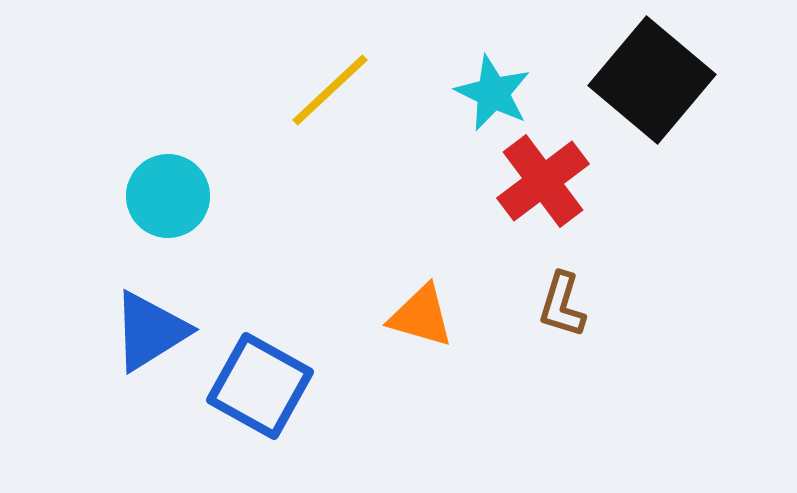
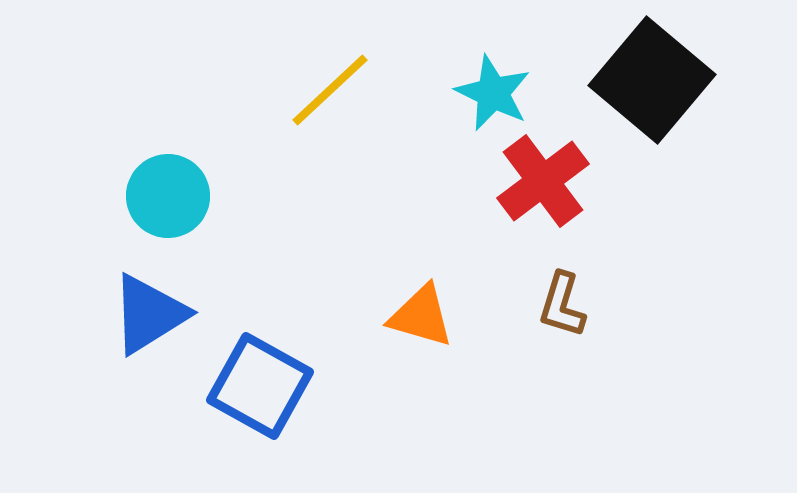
blue triangle: moved 1 px left, 17 px up
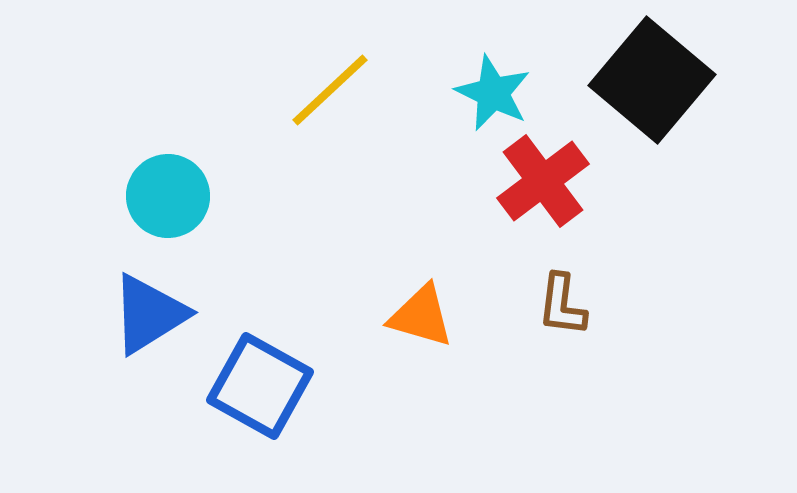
brown L-shape: rotated 10 degrees counterclockwise
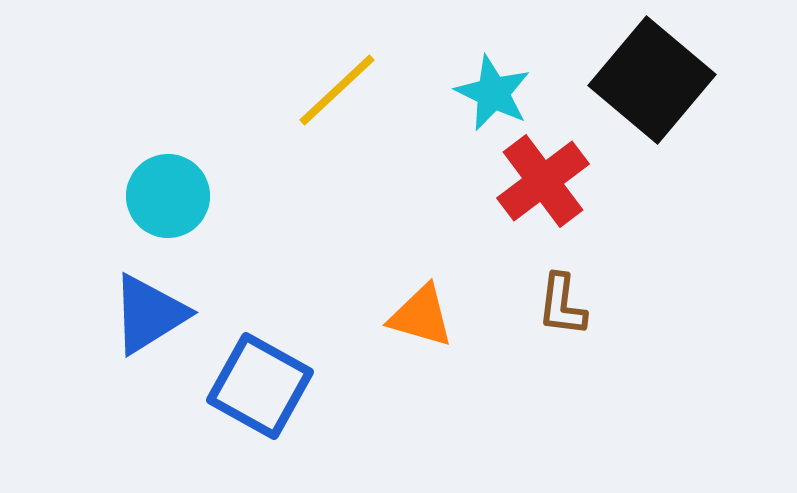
yellow line: moved 7 px right
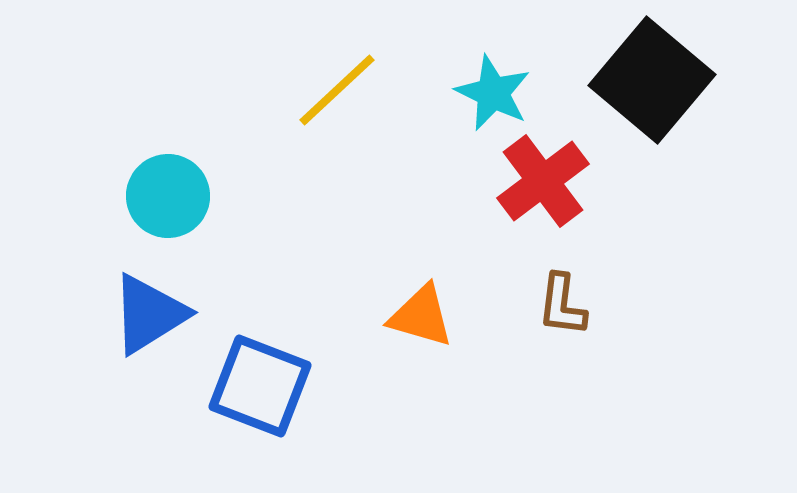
blue square: rotated 8 degrees counterclockwise
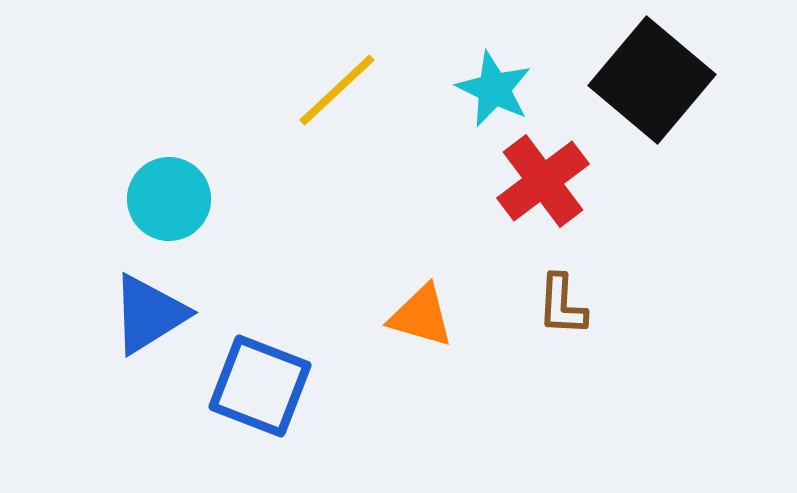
cyan star: moved 1 px right, 4 px up
cyan circle: moved 1 px right, 3 px down
brown L-shape: rotated 4 degrees counterclockwise
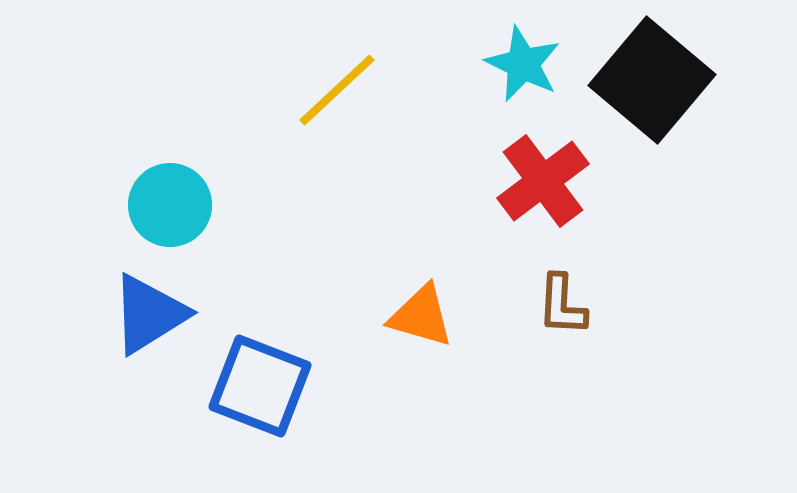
cyan star: moved 29 px right, 25 px up
cyan circle: moved 1 px right, 6 px down
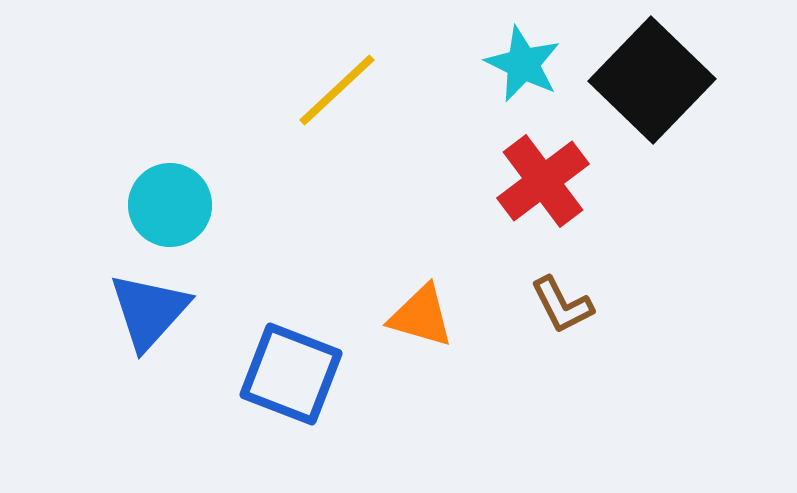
black square: rotated 4 degrees clockwise
brown L-shape: rotated 30 degrees counterclockwise
blue triangle: moved 3 px up; rotated 16 degrees counterclockwise
blue square: moved 31 px right, 12 px up
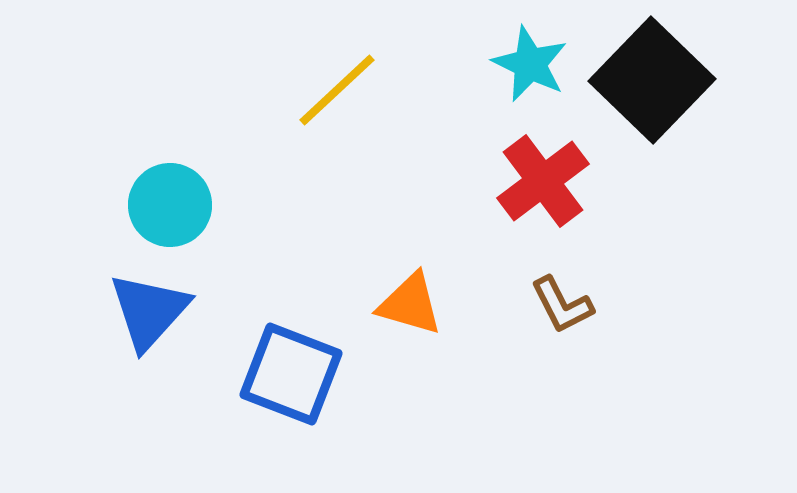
cyan star: moved 7 px right
orange triangle: moved 11 px left, 12 px up
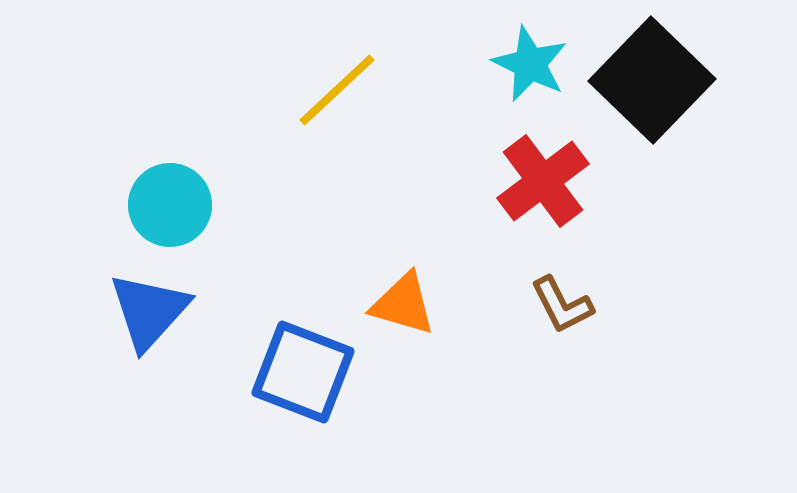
orange triangle: moved 7 px left
blue square: moved 12 px right, 2 px up
